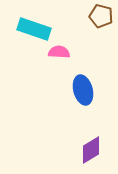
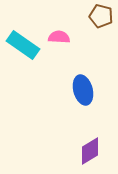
cyan rectangle: moved 11 px left, 16 px down; rotated 16 degrees clockwise
pink semicircle: moved 15 px up
purple diamond: moved 1 px left, 1 px down
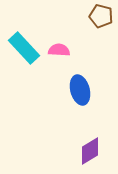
pink semicircle: moved 13 px down
cyan rectangle: moved 1 px right, 3 px down; rotated 12 degrees clockwise
blue ellipse: moved 3 px left
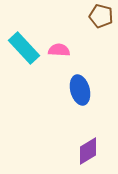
purple diamond: moved 2 px left
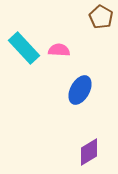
brown pentagon: moved 1 px down; rotated 15 degrees clockwise
blue ellipse: rotated 44 degrees clockwise
purple diamond: moved 1 px right, 1 px down
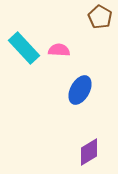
brown pentagon: moved 1 px left
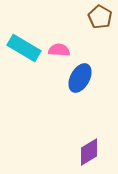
cyan rectangle: rotated 16 degrees counterclockwise
blue ellipse: moved 12 px up
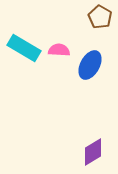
blue ellipse: moved 10 px right, 13 px up
purple diamond: moved 4 px right
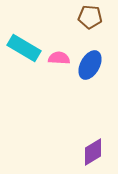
brown pentagon: moved 10 px left; rotated 25 degrees counterclockwise
pink semicircle: moved 8 px down
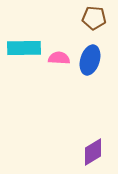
brown pentagon: moved 4 px right, 1 px down
cyan rectangle: rotated 32 degrees counterclockwise
blue ellipse: moved 5 px up; rotated 12 degrees counterclockwise
